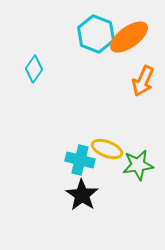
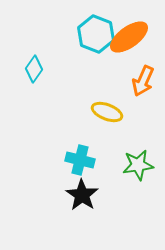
yellow ellipse: moved 37 px up
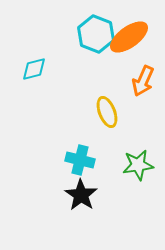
cyan diamond: rotated 40 degrees clockwise
yellow ellipse: rotated 48 degrees clockwise
black star: moved 1 px left
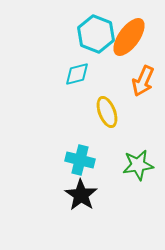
orange ellipse: rotated 18 degrees counterclockwise
cyan diamond: moved 43 px right, 5 px down
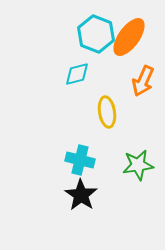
yellow ellipse: rotated 12 degrees clockwise
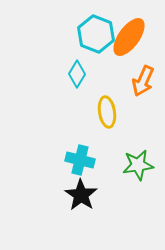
cyan diamond: rotated 44 degrees counterclockwise
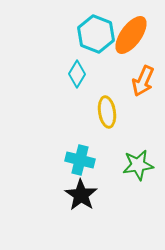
orange ellipse: moved 2 px right, 2 px up
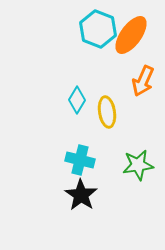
cyan hexagon: moved 2 px right, 5 px up
cyan diamond: moved 26 px down
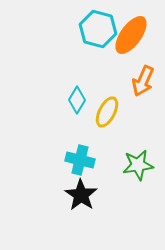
cyan hexagon: rotated 6 degrees counterclockwise
yellow ellipse: rotated 36 degrees clockwise
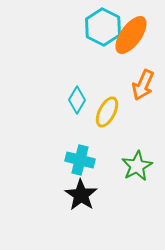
cyan hexagon: moved 5 px right, 2 px up; rotated 12 degrees clockwise
orange arrow: moved 4 px down
green star: moved 1 px left, 1 px down; rotated 20 degrees counterclockwise
